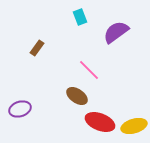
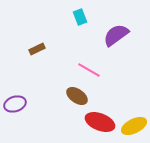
purple semicircle: moved 3 px down
brown rectangle: moved 1 px down; rotated 28 degrees clockwise
pink line: rotated 15 degrees counterclockwise
purple ellipse: moved 5 px left, 5 px up
yellow ellipse: rotated 10 degrees counterclockwise
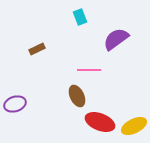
purple semicircle: moved 4 px down
pink line: rotated 30 degrees counterclockwise
brown ellipse: rotated 30 degrees clockwise
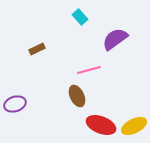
cyan rectangle: rotated 21 degrees counterclockwise
purple semicircle: moved 1 px left
pink line: rotated 15 degrees counterclockwise
red ellipse: moved 1 px right, 3 px down
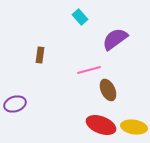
brown rectangle: moved 3 px right, 6 px down; rotated 56 degrees counterclockwise
brown ellipse: moved 31 px right, 6 px up
yellow ellipse: moved 1 px down; rotated 35 degrees clockwise
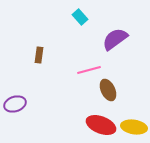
brown rectangle: moved 1 px left
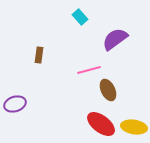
red ellipse: moved 1 px up; rotated 16 degrees clockwise
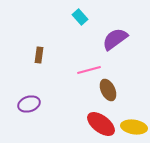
purple ellipse: moved 14 px right
